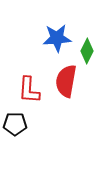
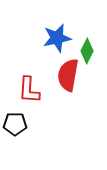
blue star: rotated 8 degrees counterclockwise
red semicircle: moved 2 px right, 6 px up
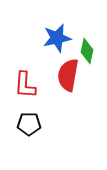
green diamond: rotated 15 degrees counterclockwise
red L-shape: moved 4 px left, 5 px up
black pentagon: moved 14 px right
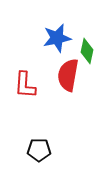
black pentagon: moved 10 px right, 26 px down
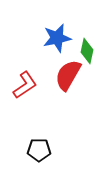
red semicircle: rotated 20 degrees clockwise
red L-shape: rotated 128 degrees counterclockwise
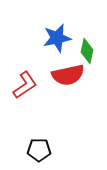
red semicircle: rotated 132 degrees counterclockwise
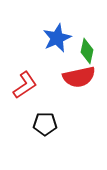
blue star: rotated 12 degrees counterclockwise
red semicircle: moved 11 px right, 2 px down
black pentagon: moved 6 px right, 26 px up
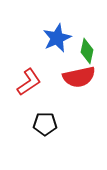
red L-shape: moved 4 px right, 3 px up
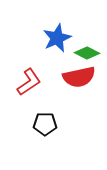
green diamond: moved 2 px down; rotated 75 degrees counterclockwise
